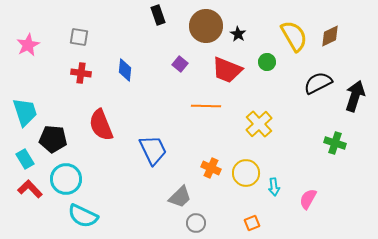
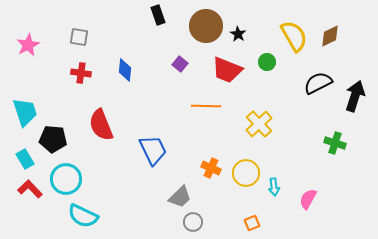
gray circle: moved 3 px left, 1 px up
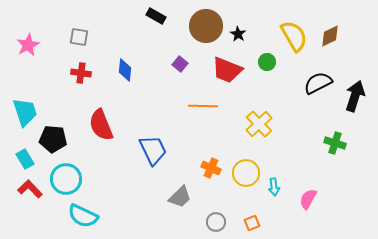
black rectangle: moved 2 px left, 1 px down; rotated 42 degrees counterclockwise
orange line: moved 3 px left
gray circle: moved 23 px right
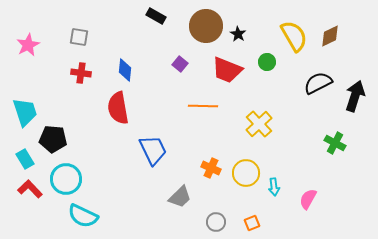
red semicircle: moved 17 px right, 17 px up; rotated 12 degrees clockwise
green cross: rotated 10 degrees clockwise
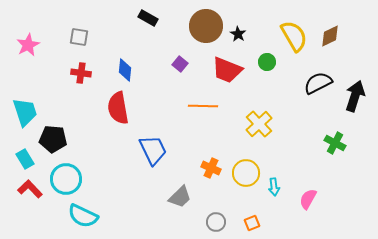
black rectangle: moved 8 px left, 2 px down
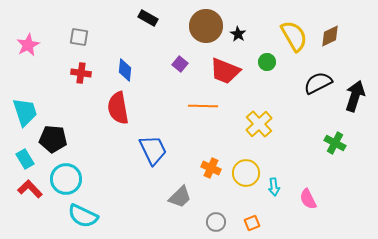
red trapezoid: moved 2 px left, 1 px down
pink semicircle: rotated 55 degrees counterclockwise
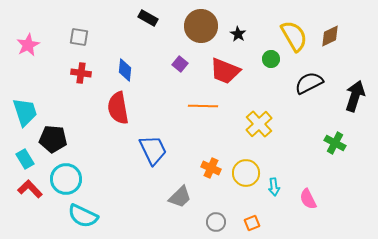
brown circle: moved 5 px left
green circle: moved 4 px right, 3 px up
black semicircle: moved 9 px left
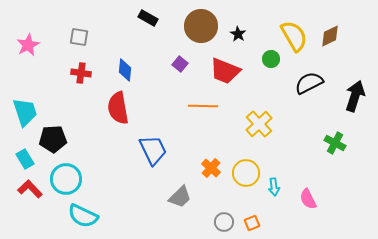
black pentagon: rotated 8 degrees counterclockwise
orange cross: rotated 18 degrees clockwise
gray circle: moved 8 px right
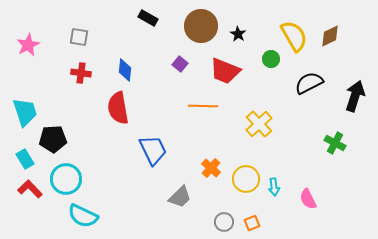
yellow circle: moved 6 px down
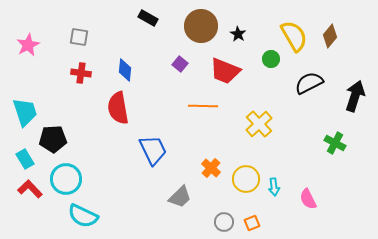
brown diamond: rotated 25 degrees counterclockwise
